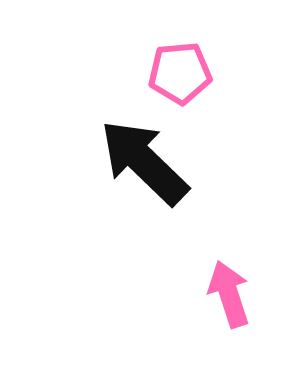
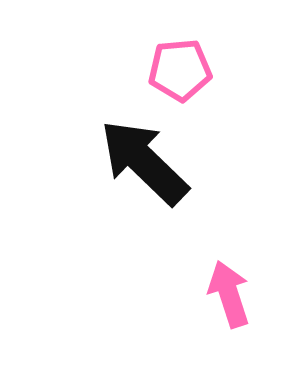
pink pentagon: moved 3 px up
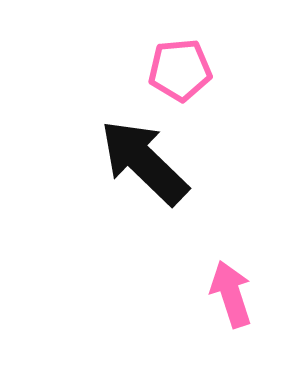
pink arrow: moved 2 px right
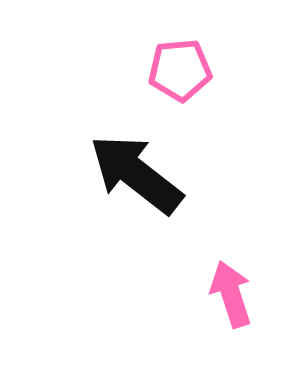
black arrow: moved 8 px left, 12 px down; rotated 6 degrees counterclockwise
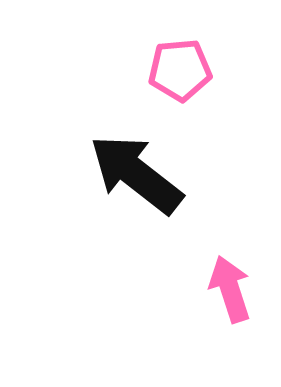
pink arrow: moved 1 px left, 5 px up
